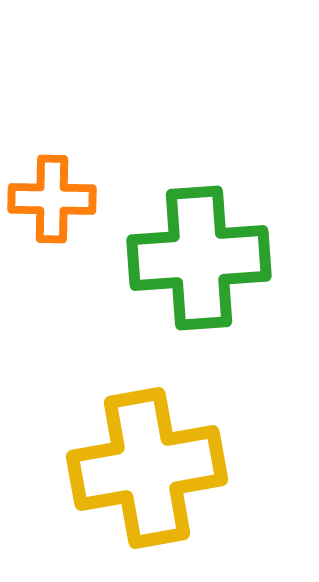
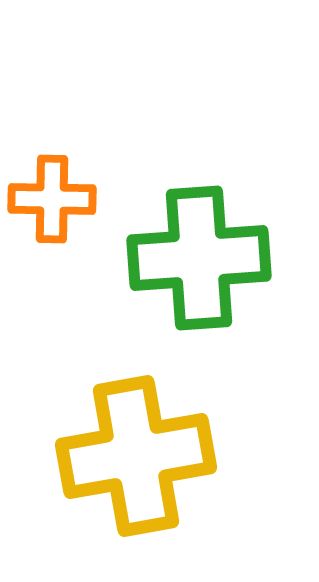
yellow cross: moved 11 px left, 12 px up
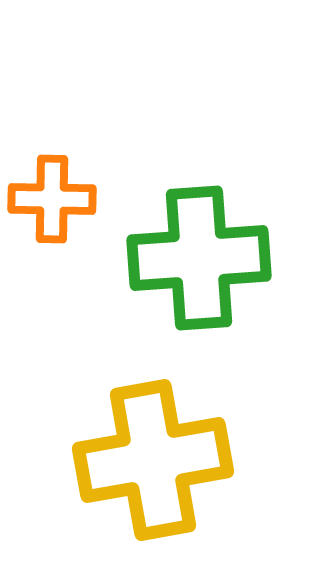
yellow cross: moved 17 px right, 4 px down
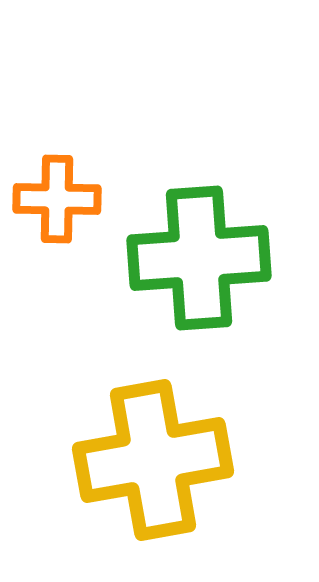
orange cross: moved 5 px right
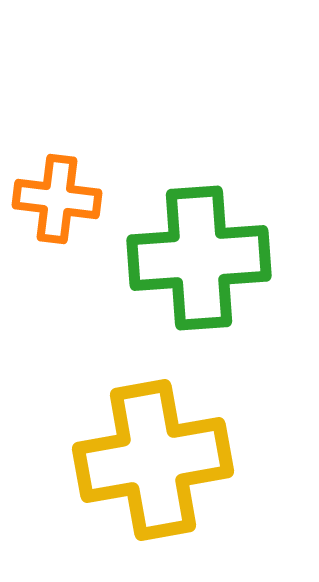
orange cross: rotated 6 degrees clockwise
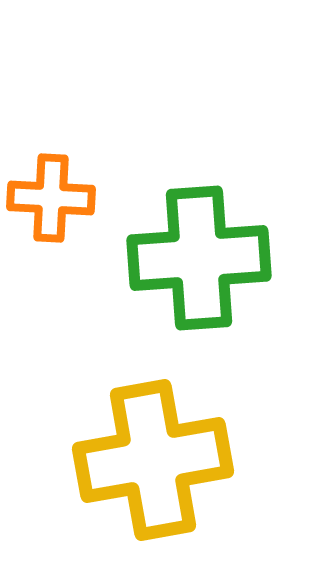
orange cross: moved 6 px left, 1 px up; rotated 4 degrees counterclockwise
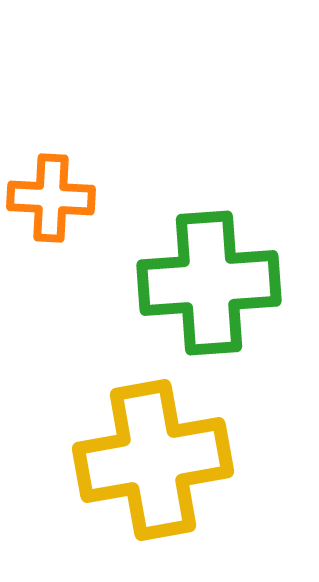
green cross: moved 10 px right, 25 px down
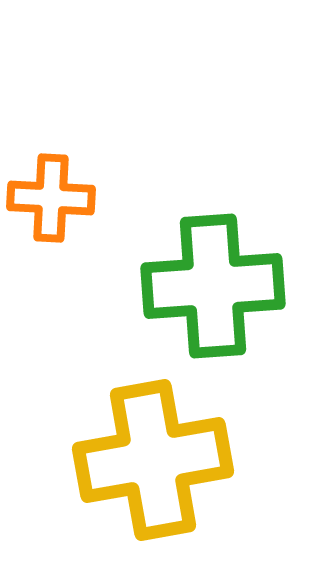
green cross: moved 4 px right, 3 px down
